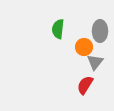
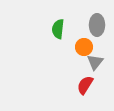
gray ellipse: moved 3 px left, 6 px up
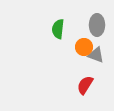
gray triangle: moved 1 px right, 7 px up; rotated 48 degrees counterclockwise
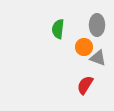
gray triangle: moved 2 px right, 3 px down
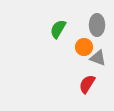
green semicircle: rotated 24 degrees clockwise
red semicircle: moved 2 px right, 1 px up
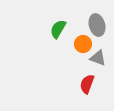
gray ellipse: rotated 15 degrees counterclockwise
orange circle: moved 1 px left, 3 px up
red semicircle: rotated 12 degrees counterclockwise
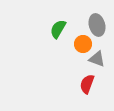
gray triangle: moved 1 px left, 1 px down
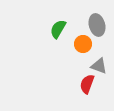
gray triangle: moved 2 px right, 7 px down
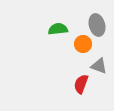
green semicircle: rotated 54 degrees clockwise
red semicircle: moved 6 px left
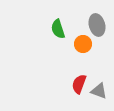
green semicircle: rotated 102 degrees counterclockwise
gray triangle: moved 25 px down
red semicircle: moved 2 px left
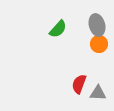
green semicircle: rotated 120 degrees counterclockwise
orange circle: moved 16 px right
gray triangle: moved 1 px left, 2 px down; rotated 18 degrees counterclockwise
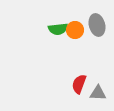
green semicircle: rotated 42 degrees clockwise
orange circle: moved 24 px left, 14 px up
